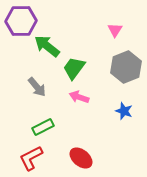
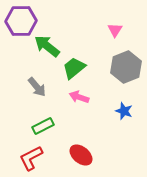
green trapezoid: rotated 15 degrees clockwise
green rectangle: moved 1 px up
red ellipse: moved 3 px up
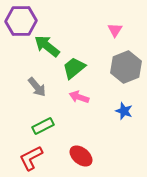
red ellipse: moved 1 px down
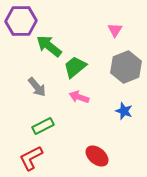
green arrow: moved 2 px right
green trapezoid: moved 1 px right, 1 px up
red ellipse: moved 16 px right
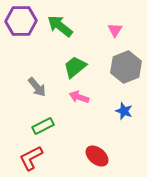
green arrow: moved 11 px right, 20 px up
